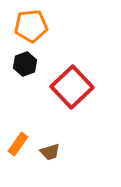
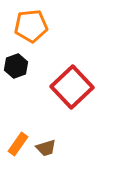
black hexagon: moved 9 px left, 2 px down
brown trapezoid: moved 4 px left, 4 px up
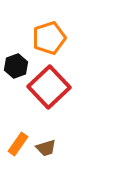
orange pentagon: moved 18 px right, 12 px down; rotated 12 degrees counterclockwise
red square: moved 23 px left
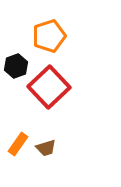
orange pentagon: moved 2 px up
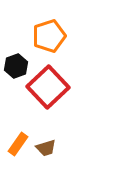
red square: moved 1 px left
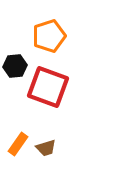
black hexagon: moved 1 px left; rotated 15 degrees clockwise
red square: rotated 27 degrees counterclockwise
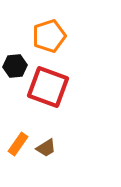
brown trapezoid: rotated 15 degrees counterclockwise
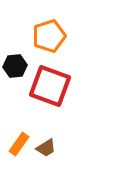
red square: moved 2 px right, 1 px up
orange rectangle: moved 1 px right
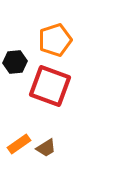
orange pentagon: moved 6 px right, 4 px down
black hexagon: moved 4 px up
orange rectangle: rotated 20 degrees clockwise
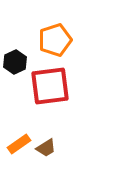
black hexagon: rotated 20 degrees counterclockwise
red square: rotated 27 degrees counterclockwise
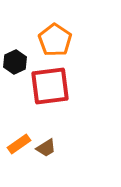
orange pentagon: rotated 20 degrees counterclockwise
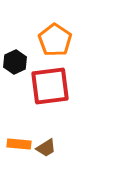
orange rectangle: rotated 40 degrees clockwise
